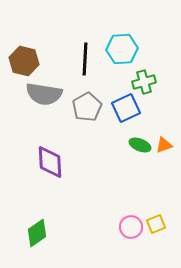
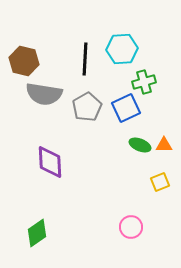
orange triangle: rotated 18 degrees clockwise
yellow square: moved 4 px right, 42 px up
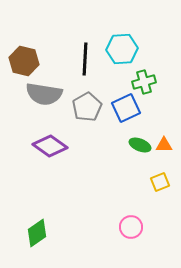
purple diamond: moved 16 px up; rotated 52 degrees counterclockwise
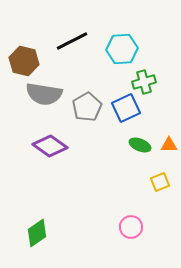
black line: moved 13 px left, 18 px up; rotated 60 degrees clockwise
orange triangle: moved 5 px right
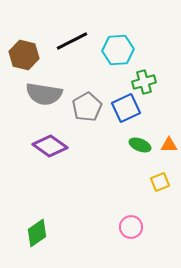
cyan hexagon: moved 4 px left, 1 px down
brown hexagon: moved 6 px up
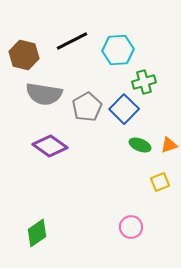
blue square: moved 2 px left, 1 px down; rotated 20 degrees counterclockwise
orange triangle: rotated 18 degrees counterclockwise
